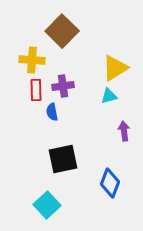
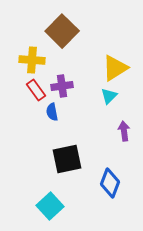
purple cross: moved 1 px left
red rectangle: rotated 35 degrees counterclockwise
cyan triangle: rotated 30 degrees counterclockwise
black square: moved 4 px right
cyan square: moved 3 px right, 1 px down
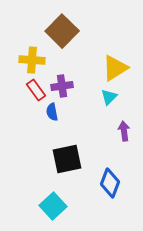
cyan triangle: moved 1 px down
cyan square: moved 3 px right
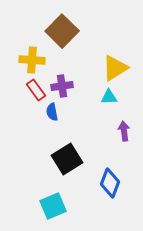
cyan triangle: rotated 42 degrees clockwise
black square: rotated 20 degrees counterclockwise
cyan square: rotated 20 degrees clockwise
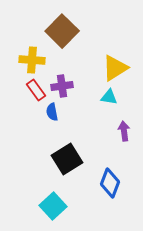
cyan triangle: rotated 12 degrees clockwise
cyan square: rotated 20 degrees counterclockwise
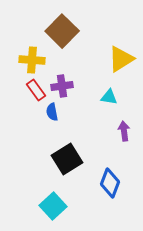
yellow triangle: moved 6 px right, 9 px up
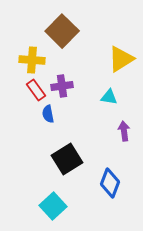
blue semicircle: moved 4 px left, 2 px down
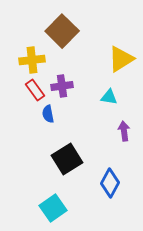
yellow cross: rotated 10 degrees counterclockwise
red rectangle: moved 1 px left
blue diamond: rotated 8 degrees clockwise
cyan square: moved 2 px down; rotated 8 degrees clockwise
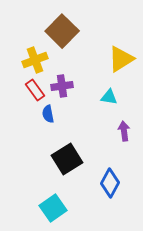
yellow cross: moved 3 px right; rotated 15 degrees counterclockwise
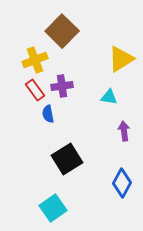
blue diamond: moved 12 px right
